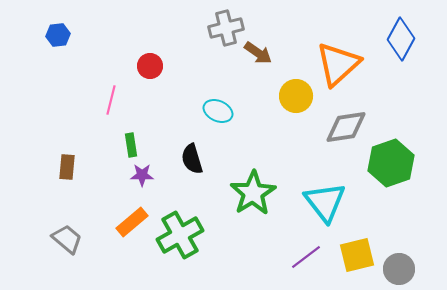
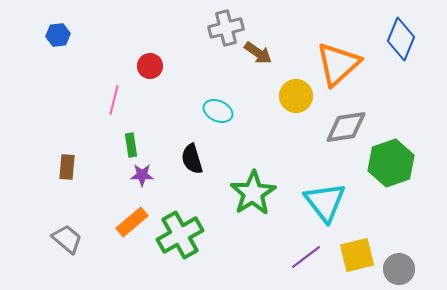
blue diamond: rotated 6 degrees counterclockwise
pink line: moved 3 px right
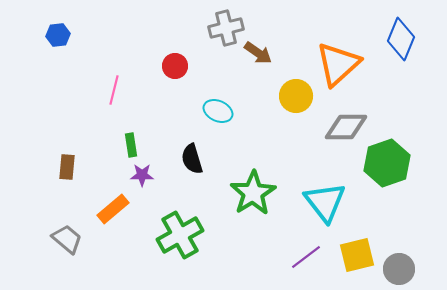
red circle: moved 25 px right
pink line: moved 10 px up
gray diamond: rotated 9 degrees clockwise
green hexagon: moved 4 px left
orange rectangle: moved 19 px left, 13 px up
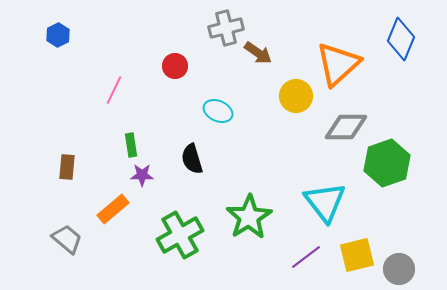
blue hexagon: rotated 20 degrees counterclockwise
pink line: rotated 12 degrees clockwise
green star: moved 4 px left, 24 px down
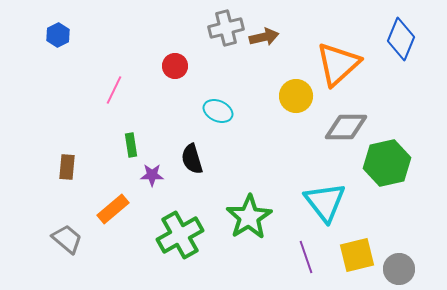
brown arrow: moved 6 px right, 16 px up; rotated 48 degrees counterclockwise
green hexagon: rotated 6 degrees clockwise
purple star: moved 10 px right
purple line: rotated 72 degrees counterclockwise
